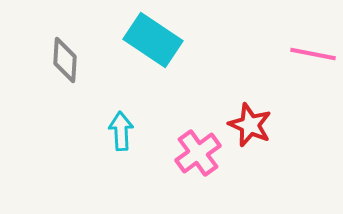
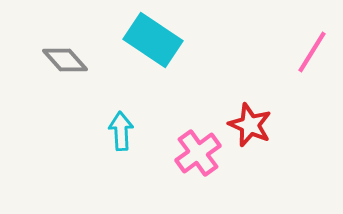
pink line: moved 1 px left, 2 px up; rotated 69 degrees counterclockwise
gray diamond: rotated 45 degrees counterclockwise
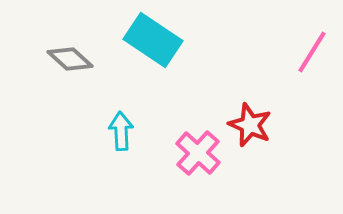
gray diamond: moved 5 px right, 1 px up; rotated 6 degrees counterclockwise
pink cross: rotated 12 degrees counterclockwise
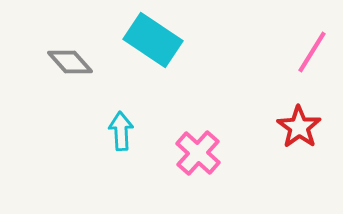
gray diamond: moved 3 px down; rotated 6 degrees clockwise
red star: moved 49 px right, 2 px down; rotated 12 degrees clockwise
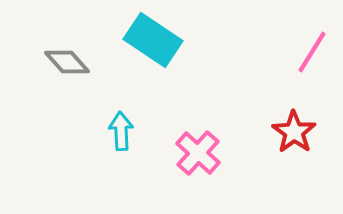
gray diamond: moved 3 px left
red star: moved 5 px left, 5 px down
